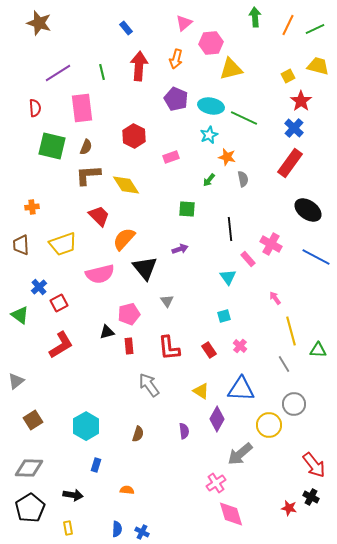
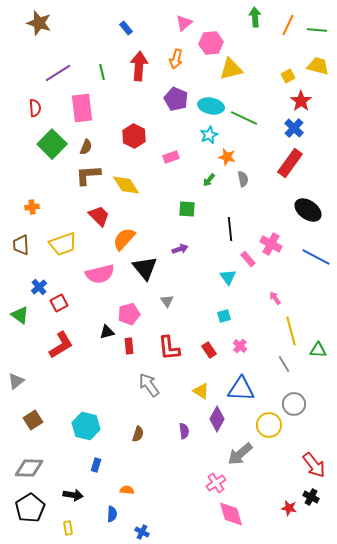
green line at (315, 29): moved 2 px right, 1 px down; rotated 30 degrees clockwise
green square at (52, 146): moved 2 px up; rotated 32 degrees clockwise
cyan hexagon at (86, 426): rotated 16 degrees counterclockwise
blue semicircle at (117, 529): moved 5 px left, 15 px up
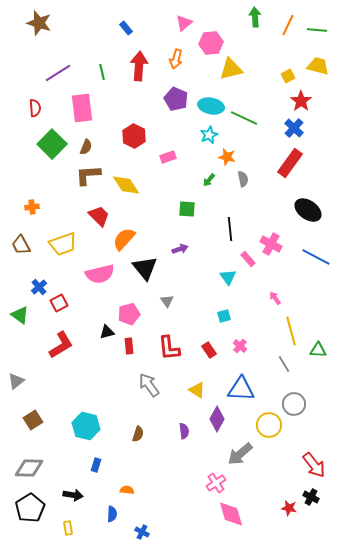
pink rectangle at (171, 157): moved 3 px left
brown trapezoid at (21, 245): rotated 25 degrees counterclockwise
yellow triangle at (201, 391): moved 4 px left, 1 px up
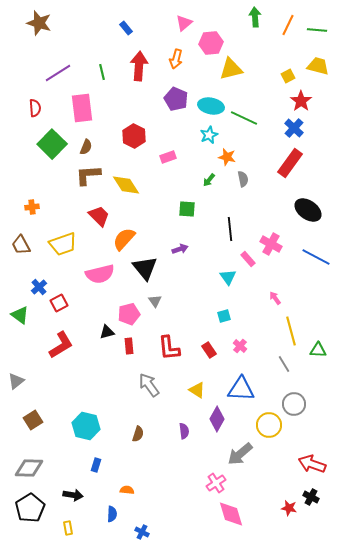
gray triangle at (167, 301): moved 12 px left
red arrow at (314, 465): moved 2 px left, 1 px up; rotated 148 degrees clockwise
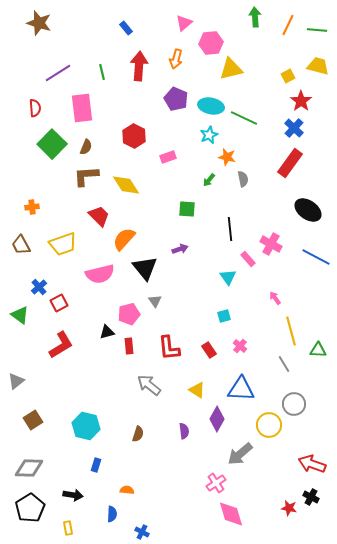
brown L-shape at (88, 175): moved 2 px left, 1 px down
gray arrow at (149, 385): rotated 15 degrees counterclockwise
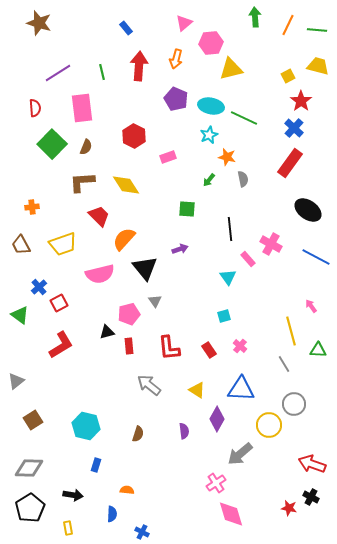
brown L-shape at (86, 176): moved 4 px left, 6 px down
pink arrow at (275, 298): moved 36 px right, 8 px down
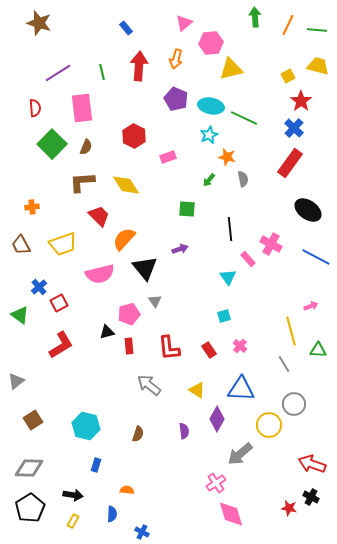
pink arrow at (311, 306): rotated 104 degrees clockwise
yellow rectangle at (68, 528): moved 5 px right, 7 px up; rotated 40 degrees clockwise
